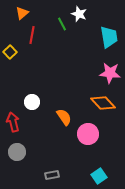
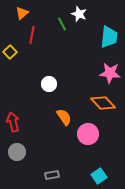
cyan trapezoid: rotated 15 degrees clockwise
white circle: moved 17 px right, 18 px up
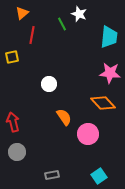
yellow square: moved 2 px right, 5 px down; rotated 32 degrees clockwise
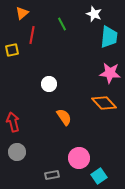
white star: moved 15 px right
yellow square: moved 7 px up
orange diamond: moved 1 px right
pink circle: moved 9 px left, 24 px down
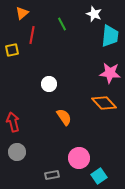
cyan trapezoid: moved 1 px right, 1 px up
